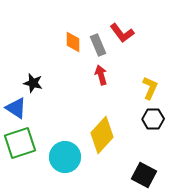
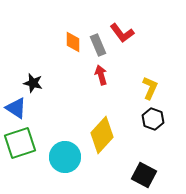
black hexagon: rotated 20 degrees clockwise
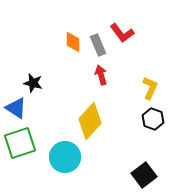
yellow diamond: moved 12 px left, 14 px up
black square: rotated 25 degrees clockwise
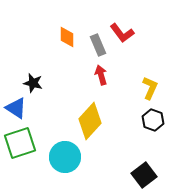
orange diamond: moved 6 px left, 5 px up
black hexagon: moved 1 px down
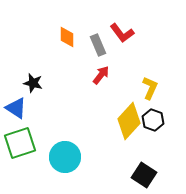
red arrow: rotated 54 degrees clockwise
yellow diamond: moved 39 px right
black square: rotated 20 degrees counterclockwise
